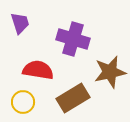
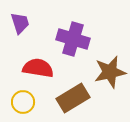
red semicircle: moved 2 px up
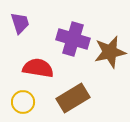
brown star: moved 20 px up
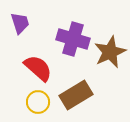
brown star: rotated 12 degrees counterclockwise
red semicircle: rotated 32 degrees clockwise
brown rectangle: moved 3 px right, 3 px up
yellow circle: moved 15 px right
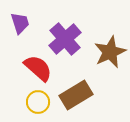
purple cross: moved 8 px left; rotated 32 degrees clockwise
